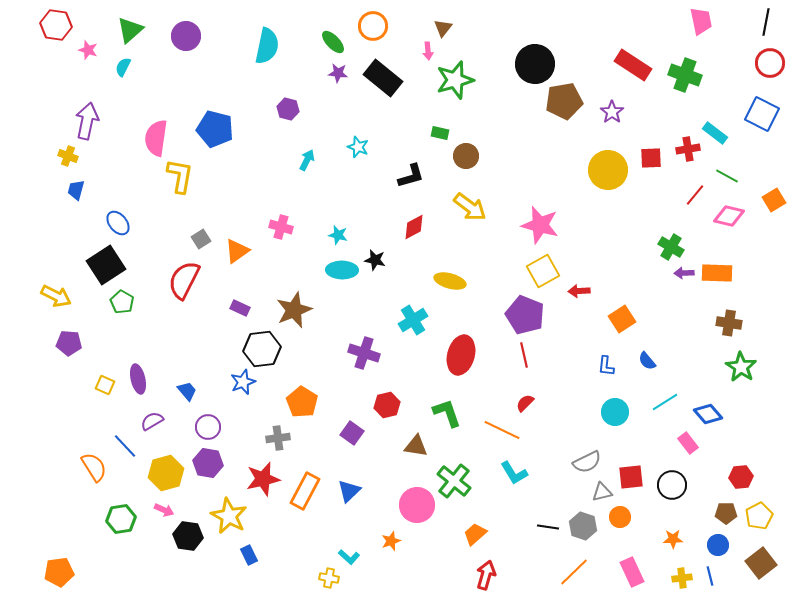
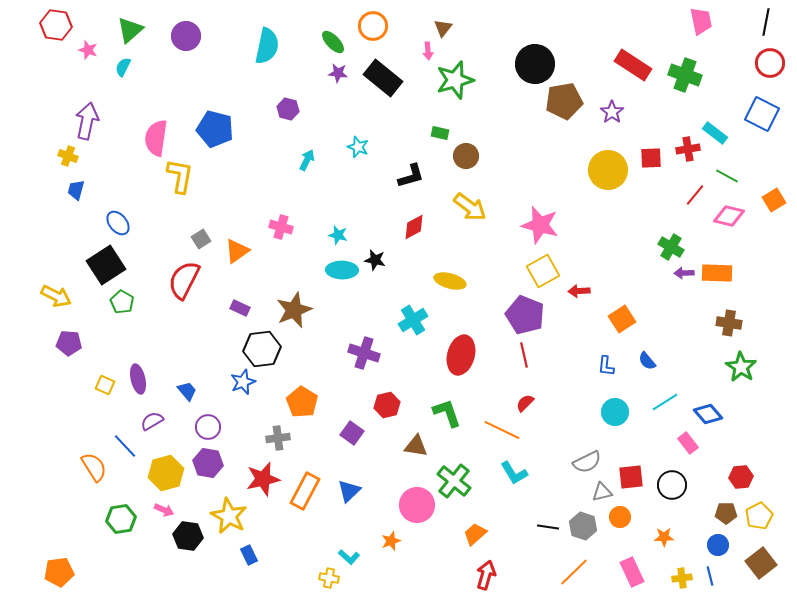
orange star at (673, 539): moved 9 px left, 2 px up
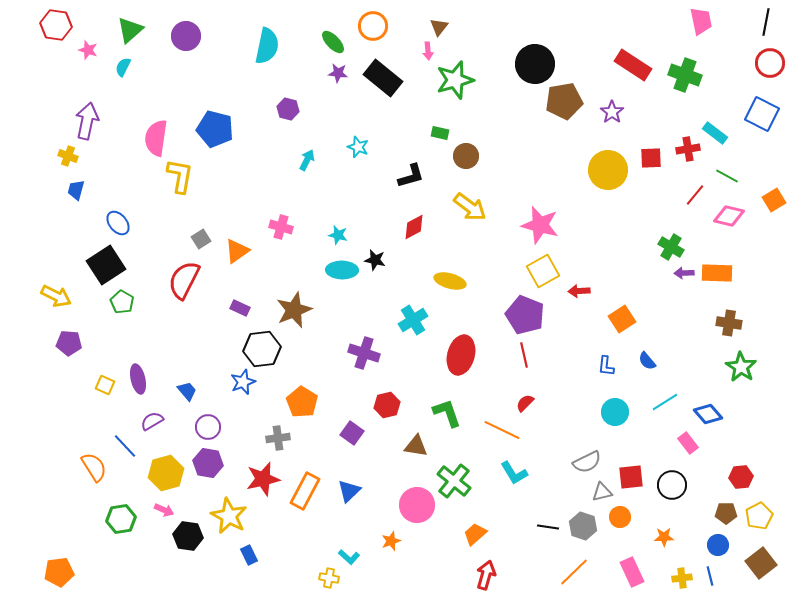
brown triangle at (443, 28): moved 4 px left, 1 px up
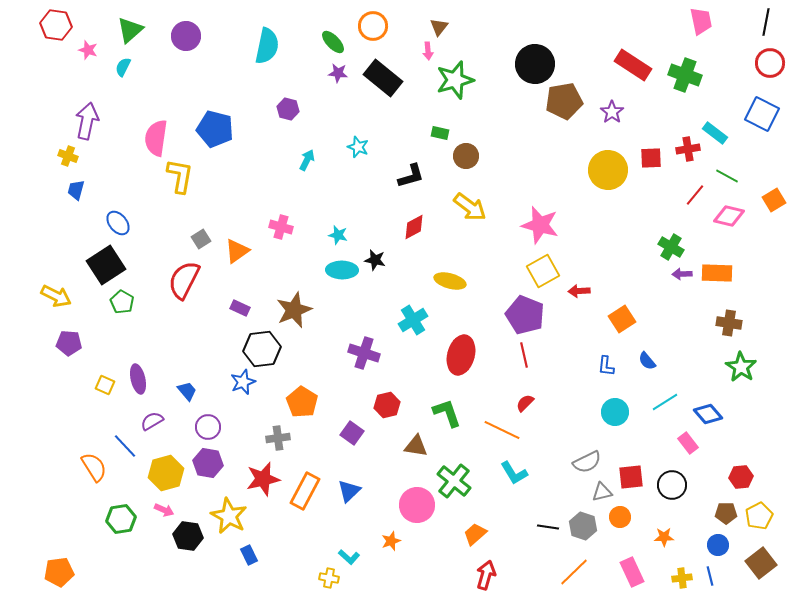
purple arrow at (684, 273): moved 2 px left, 1 px down
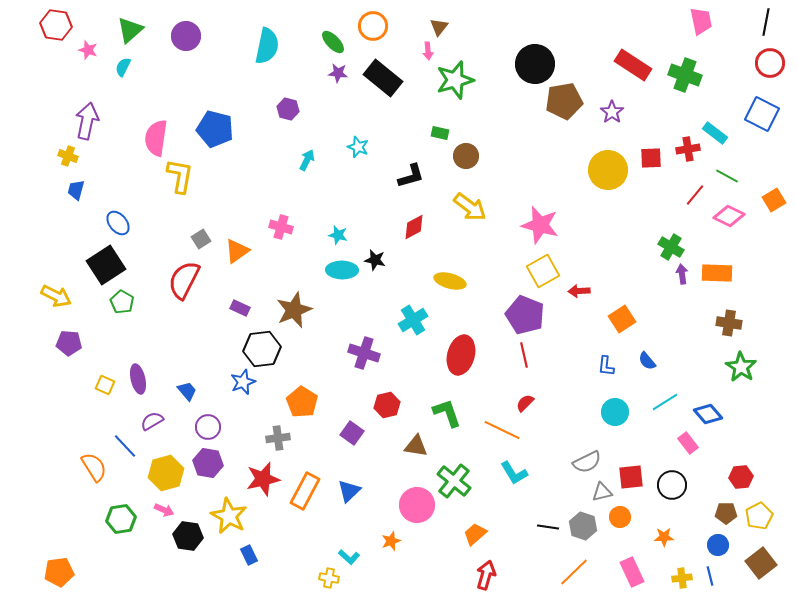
pink diamond at (729, 216): rotated 12 degrees clockwise
purple arrow at (682, 274): rotated 84 degrees clockwise
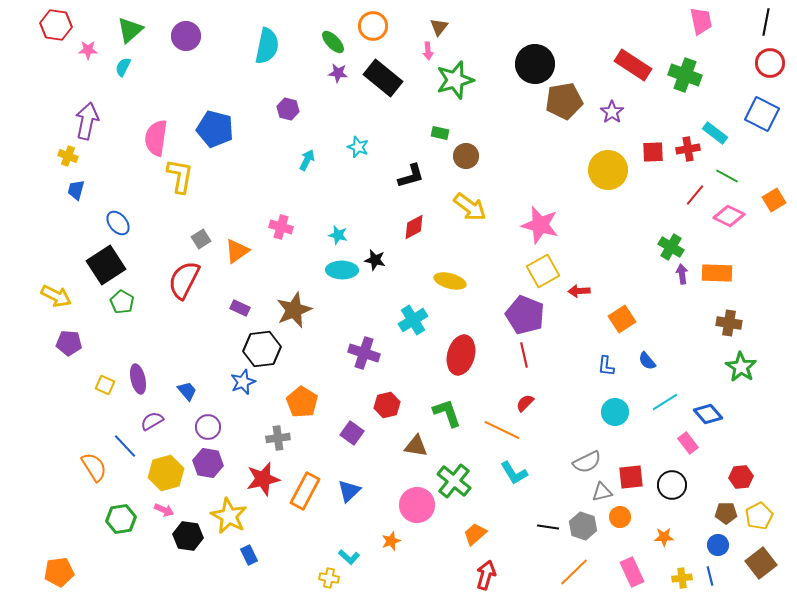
pink star at (88, 50): rotated 18 degrees counterclockwise
red square at (651, 158): moved 2 px right, 6 px up
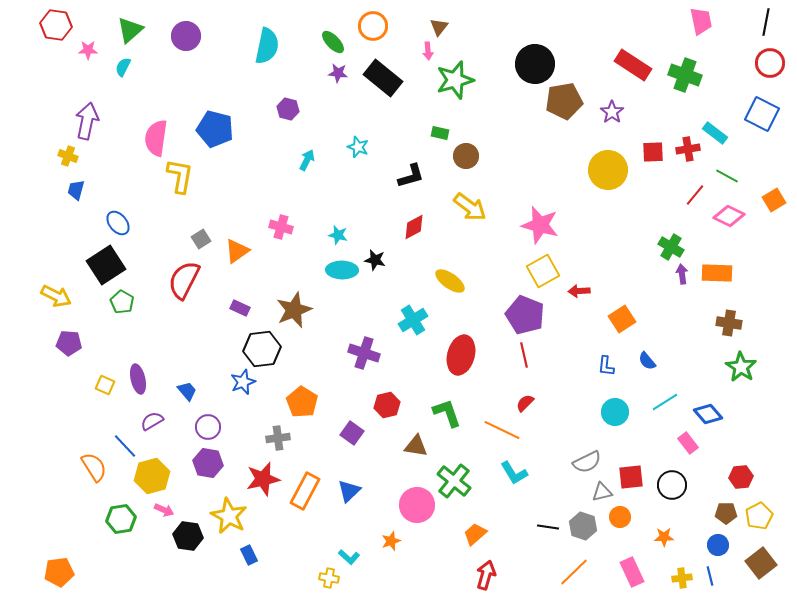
yellow ellipse at (450, 281): rotated 20 degrees clockwise
yellow hexagon at (166, 473): moved 14 px left, 3 px down
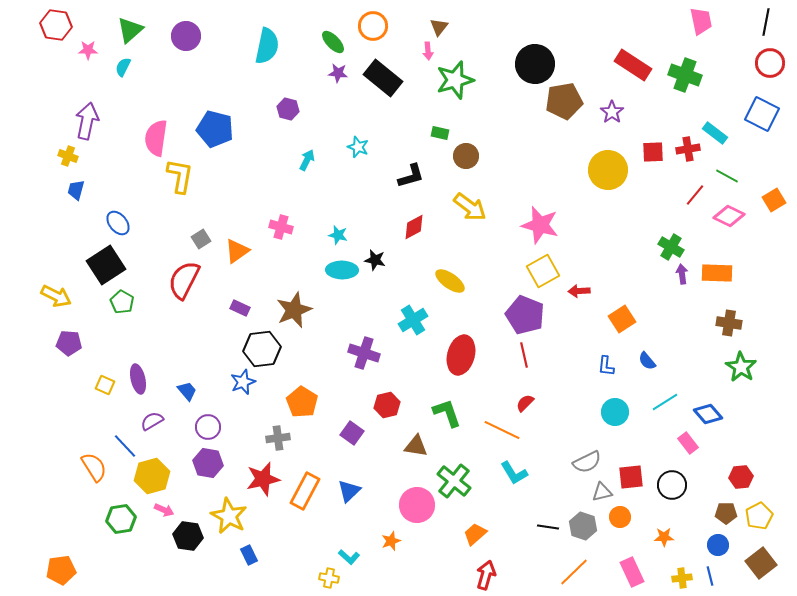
orange pentagon at (59, 572): moved 2 px right, 2 px up
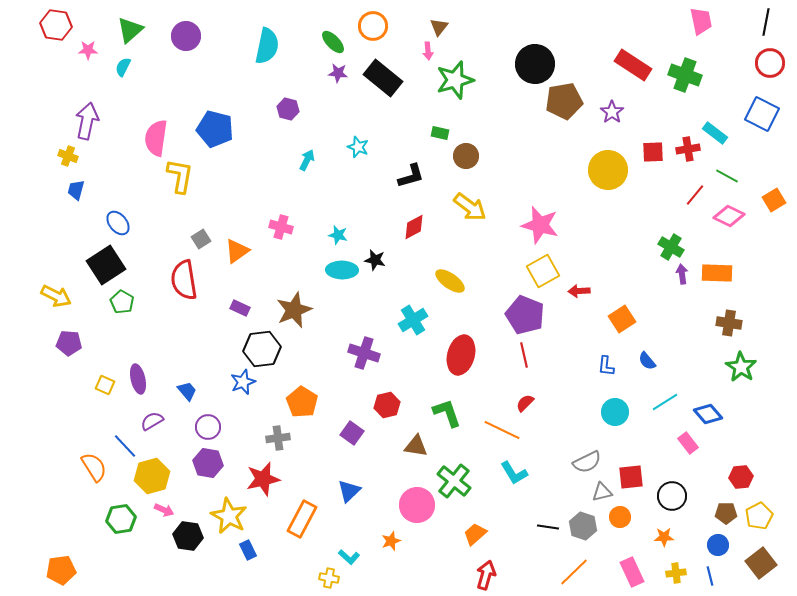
red semicircle at (184, 280): rotated 36 degrees counterclockwise
black circle at (672, 485): moved 11 px down
orange rectangle at (305, 491): moved 3 px left, 28 px down
blue rectangle at (249, 555): moved 1 px left, 5 px up
yellow cross at (682, 578): moved 6 px left, 5 px up
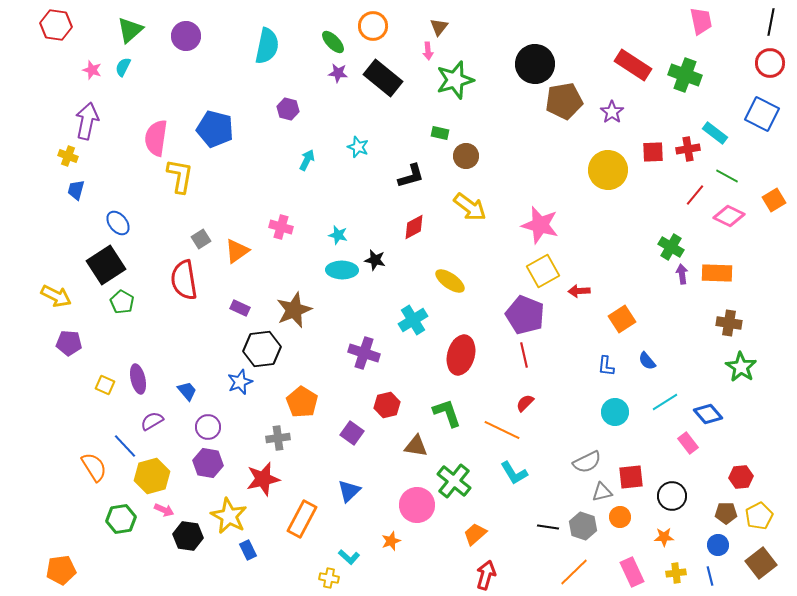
black line at (766, 22): moved 5 px right
pink star at (88, 50): moved 4 px right, 20 px down; rotated 18 degrees clockwise
blue star at (243, 382): moved 3 px left
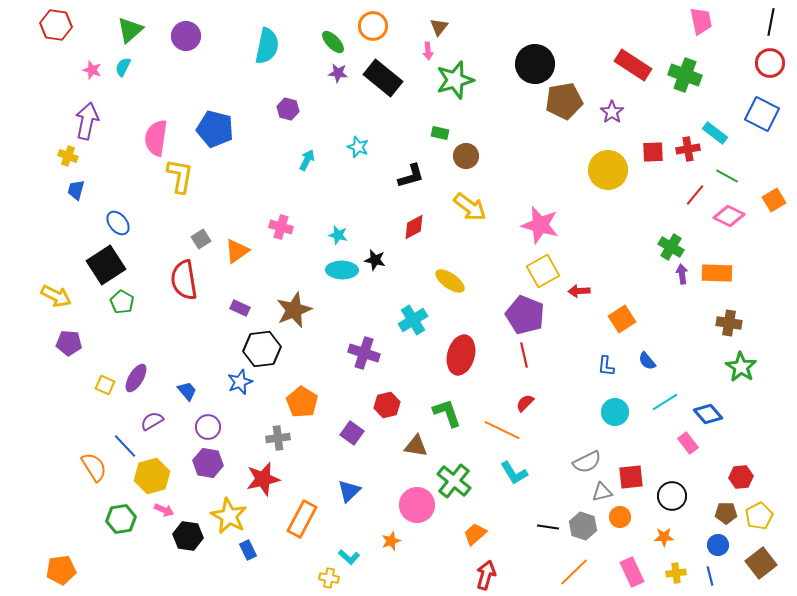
purple ellipse at (138, 379): moved 2 px left, 1 px up; rotated 44 degrees clockwise
